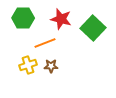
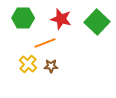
green square: moved 4 px right, 6 px up
yellow cross: moved 1 px up; rotated 30 degrees counterclockwise
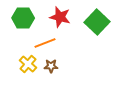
red star: moved 1 px left, 2 px up
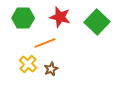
brown star: moved 3 px down; rotated 24 degrees counterclockwise
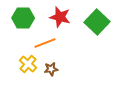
brown star: rotated 16 degrees clockwise
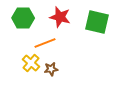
green square: rotated 30 degrees counterclockwise
yellow cross: moved 3 px right, 1 px up
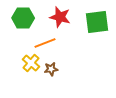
green square: rotated 20 degrees counterclockwise
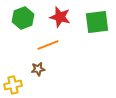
green hexagon: rotated 20 degrees counterclockwise
orange line: moved 3 px right, 2 px down
yellow cross: moved 18 px left, 22 px down; rotated 36 degrees clockwise
brown star: moved 13 px left
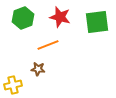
brown star: rotated 16 degrees clockwise
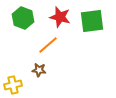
green hexagon: rotated 20 degrees counterclockwise
green square: moved 5 px left, 1 px up
orange line: rotated 20 degrees counterclockwise
brown star: moved 1 px right, 1 px down
